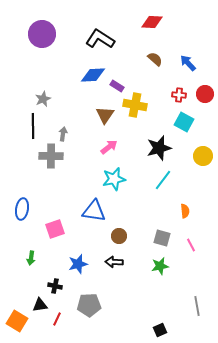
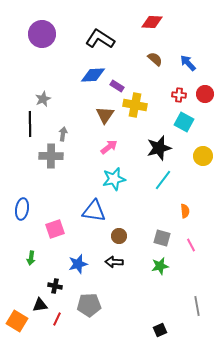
black line: moved 3 px left, 2 px up
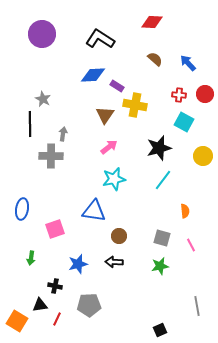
gray star: rotated 21 degrees counterclockwise
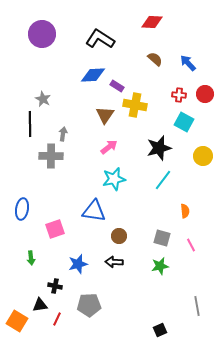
green arrow: rotated 16 degrees counterclockwise
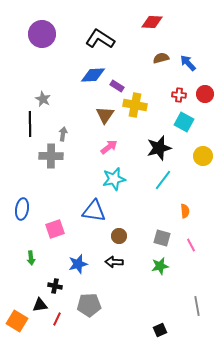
brown semicircle: moved 6 px right, 1 px up; rotated 56 degrees counterclockwise
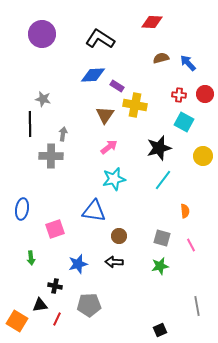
gray star: rotated 14 degrees counterclockwise
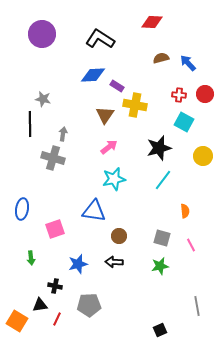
gray cross: moved 2 px right, 2 px down; rotated 15 degrees clockwise
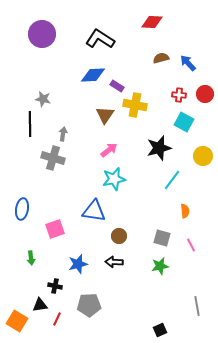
pink arrow: moved 3 px down
cyan line: moved 9 px right
